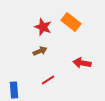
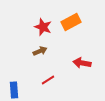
orange rectangle: rotated 66 degrees counterclockwise
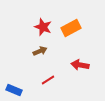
orange rectangle: moved 6 px down
red arrow: moved 2 px left, 2 px down
blue rectangle: rotated 63 degrees counterclockwise
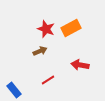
red star: moved 3 px right, 2 px down
blue rectangle: rotated 28 degrees clockwise
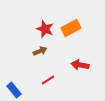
red star: moved 1 px left
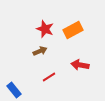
orange rectangle: moved 2 px right, 2 px down
red line: moved 1 px right, 3 px up
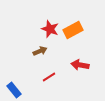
red star: moved 5 px right
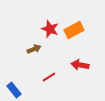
orange rectangle: moved 1 px right
brown arrow: moved 6 px left, 2 px up
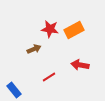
red star: rotated 12 degrees counterclockwise
